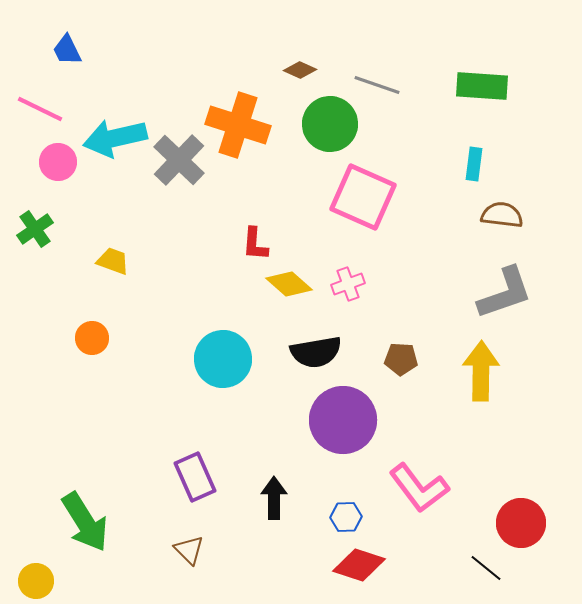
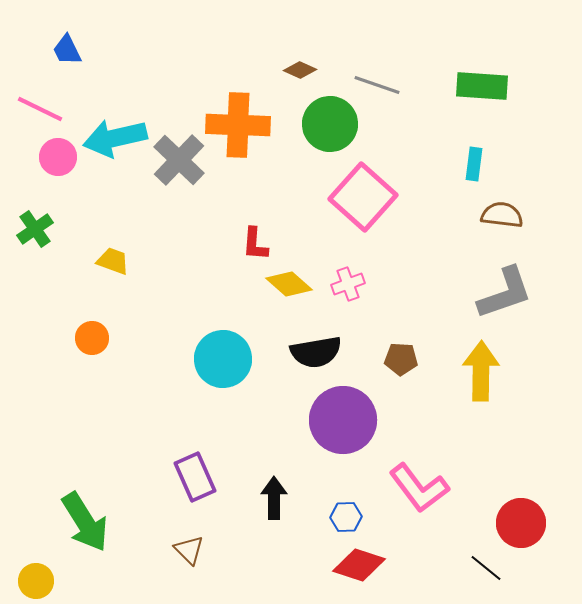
orange cross: rotated 16 degrees counterclockwise
pink circle: moved 5 px up
pink square: rotated 18 degrees clockwise
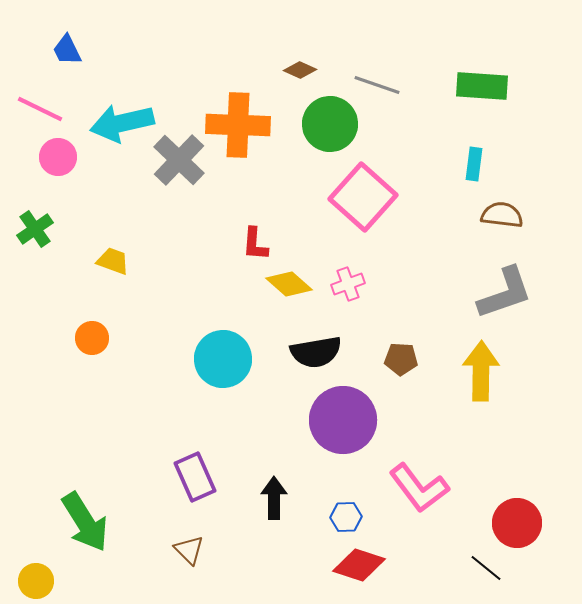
cyan arrow: moved 7 px right, 15 px up
red circle: moved 4 px left
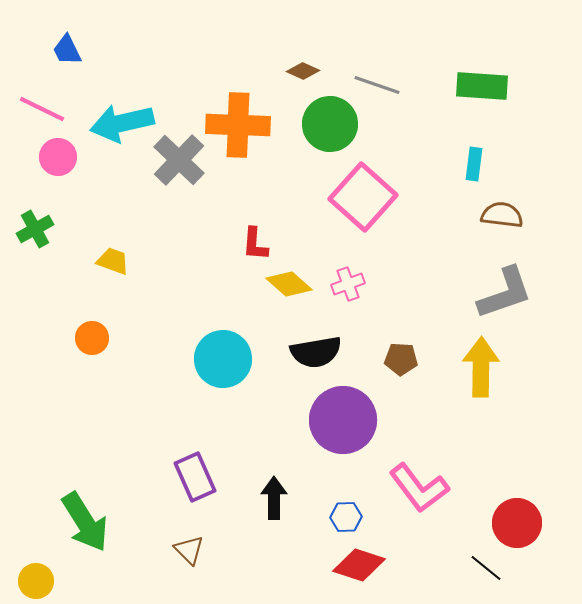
brown diamond: moved 3 px right, 1 px down
pink line: moved 2 px right
green cross: rotated 6 degrees clockwise
yellow arrow: moved 4 px up
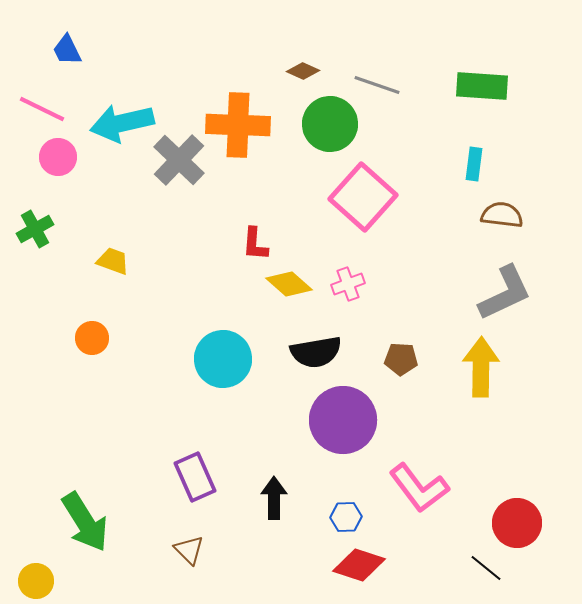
gray L-shape: rotated 6 degrees counterclockwise
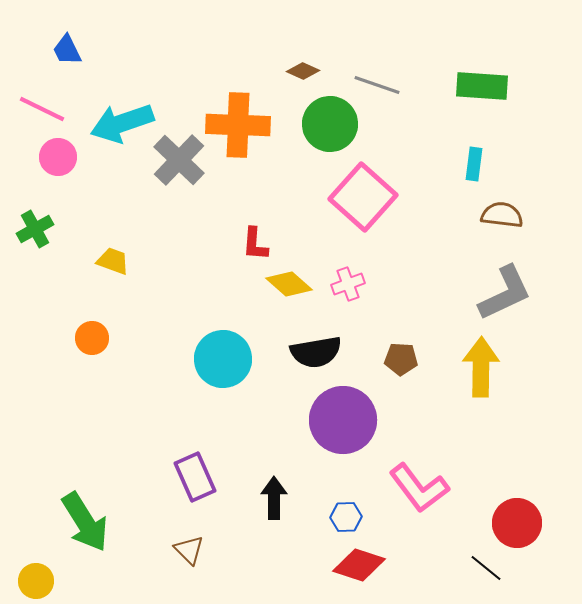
cyan arrow: rotated 6 degrees counterclockwise
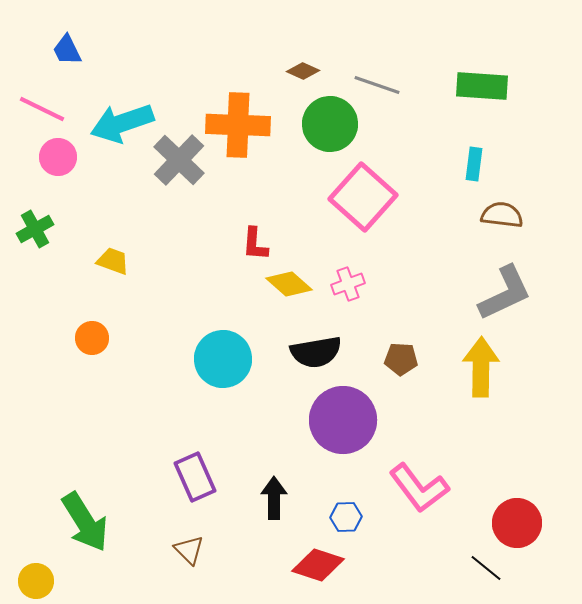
red diamond: moved 41 px left
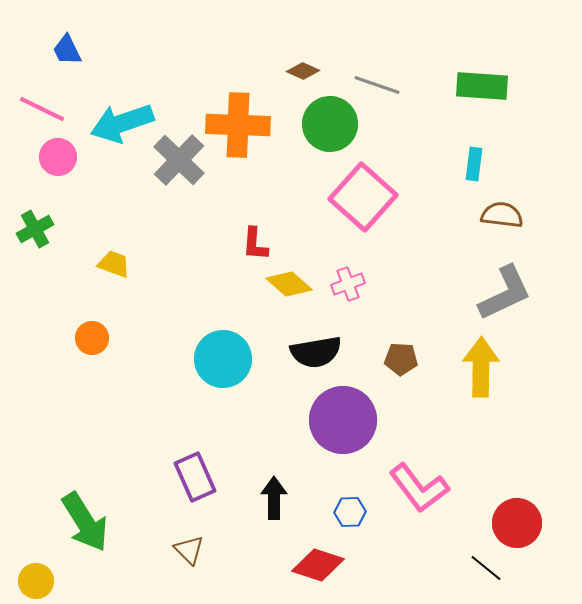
yellow trapezoid: moved 1 px right, 3 px down
blue hexagon: moved 4 px right, 5 px up
